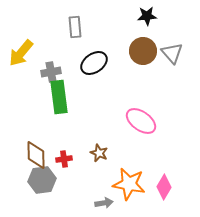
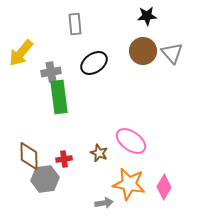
gray rectangle: moved 3 px up
pink ellipse: moved 10 px left, 20 px down
brown diamond: moved 7 px left, 1 px down
gray hexagon: moved 3 px right, 1 px up
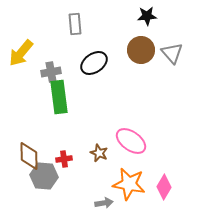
brown circle: moved 2 px left, 1 px up
gray hexagon: moved 1 px left, 3 px up; rotated 12 degrees clockwise
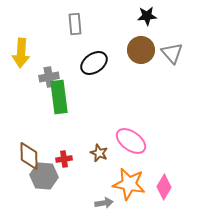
yellow arrow: rotated 36 degrees counterclockwise
gray cross: moved 2 px left, 5 px down
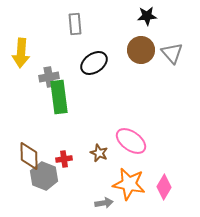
gray hexagon: rotated 16 degrees clockwise
